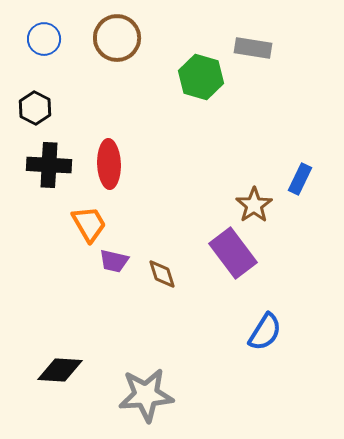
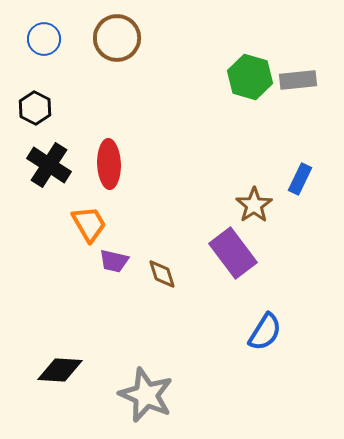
gray rectangle: moved 45 px right, 32 px down; rotated 15 degrees counterclockwise
green hexagon: moved 49 px right
black cross: rotated 30 degrees clockwise
gray star: rotated 28 degrees clockwise
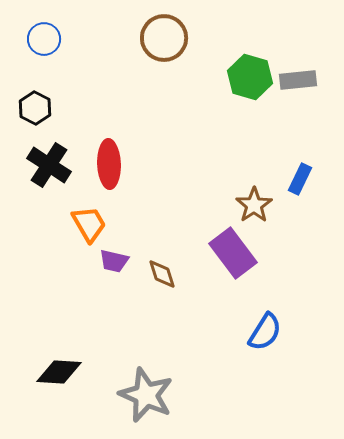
brown circle: moved 47 px right
black diamond: moved 1 px left, 2 px down
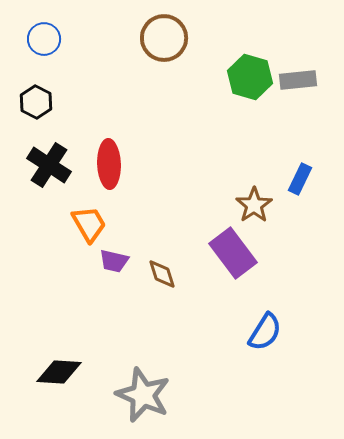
black hexagon: moved 1 px right, 6 px up
gray star: moved 3 px left
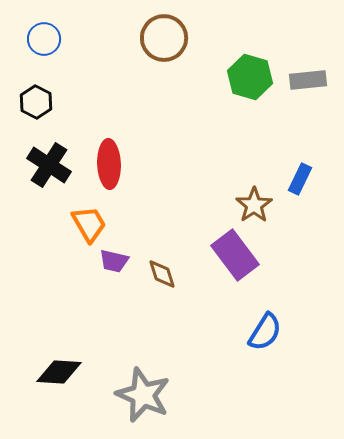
gray rectangle: moved 10 px right
purple rectangle: moved 2 px right, 2 px down
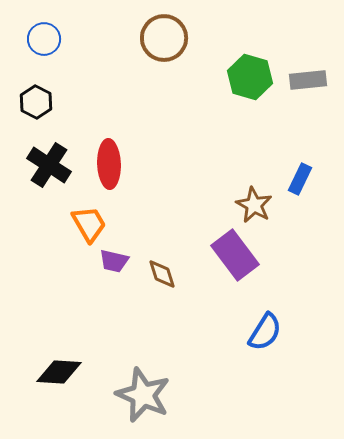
brown star: rotated 9 degrees counterclockwise
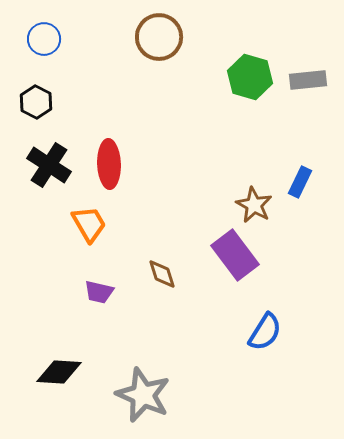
brown circle: moved 5 px left, 1 px up
blue rectangle: moved 3 px down
purple trapezoid: moved 15 px left, 31 px down
